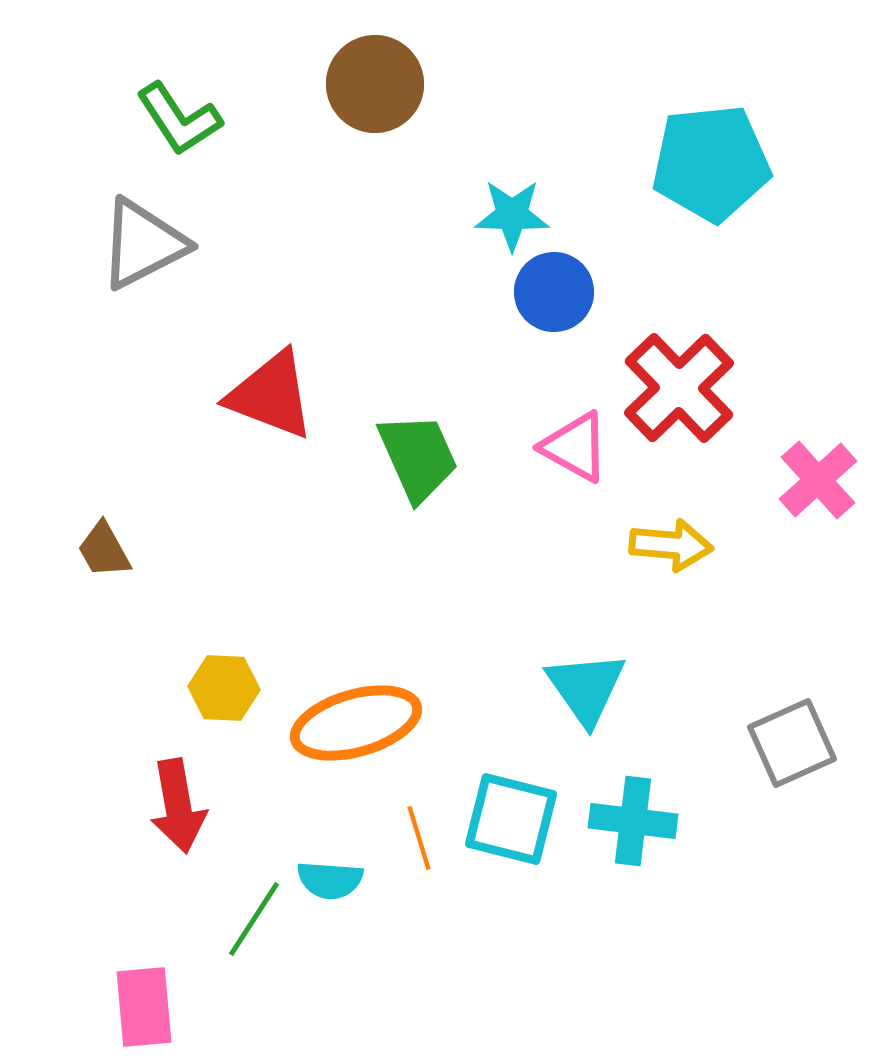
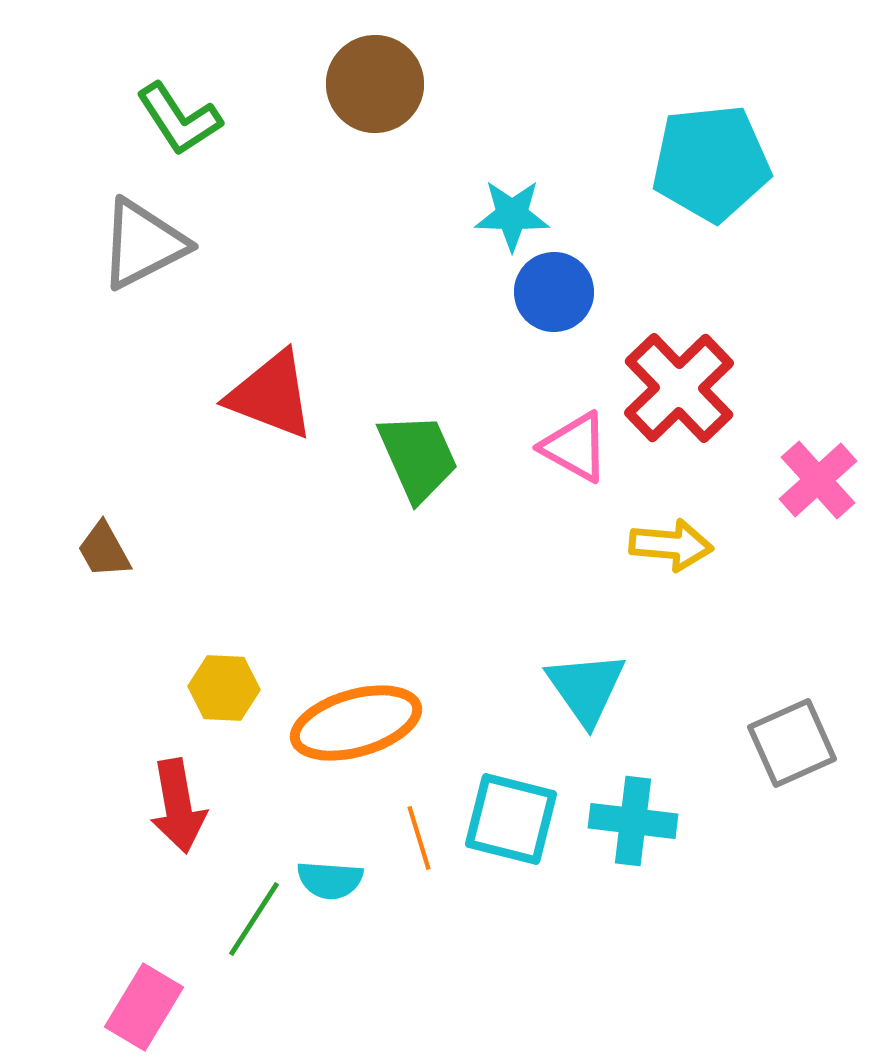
pink rectangle: rotated 36 degrees clockwise
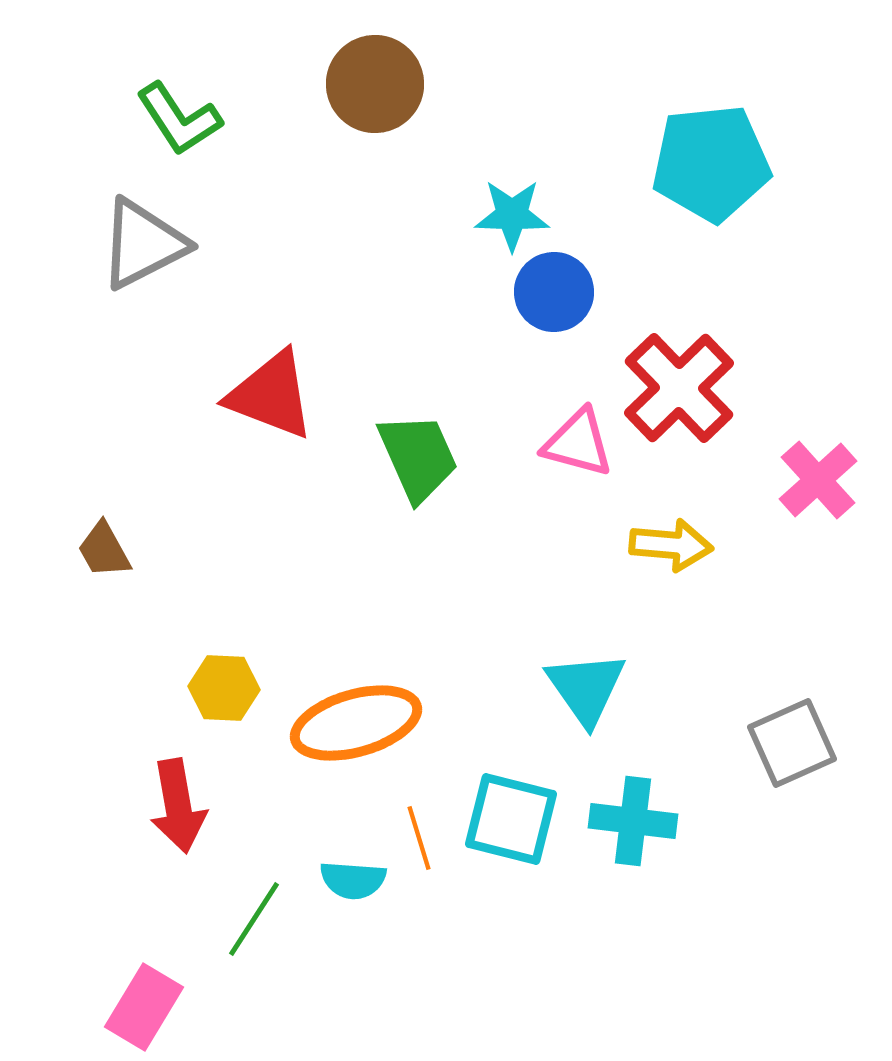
pink triangle: moved 3 px right, 4 px up; rotated 14 degrees counterclockwise
cyan semicircle: moved 23 px right
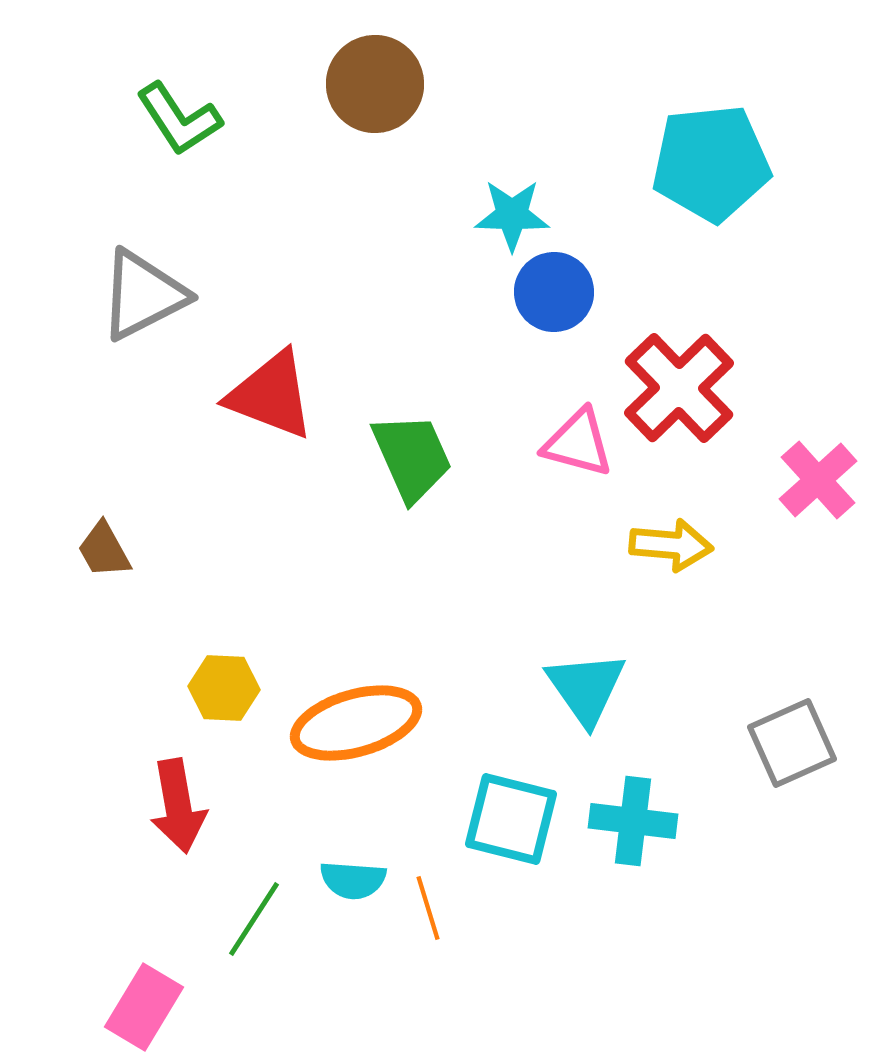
gray triangle: moved 51 px down
green trapezoid: moved 6 px left
orange line: moved 9 px right, 70 px down
